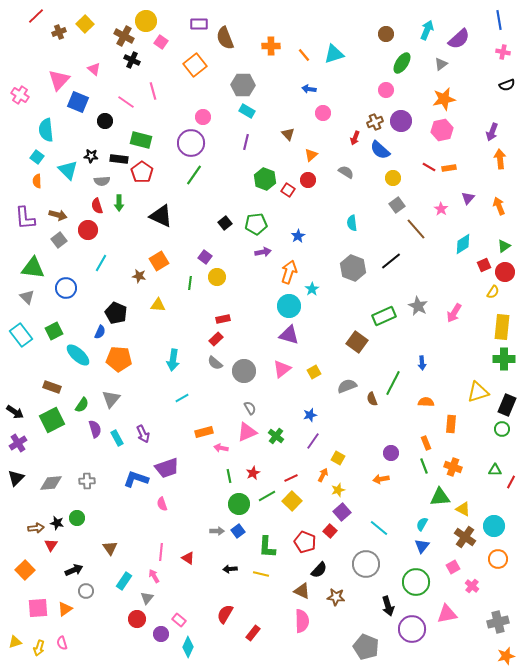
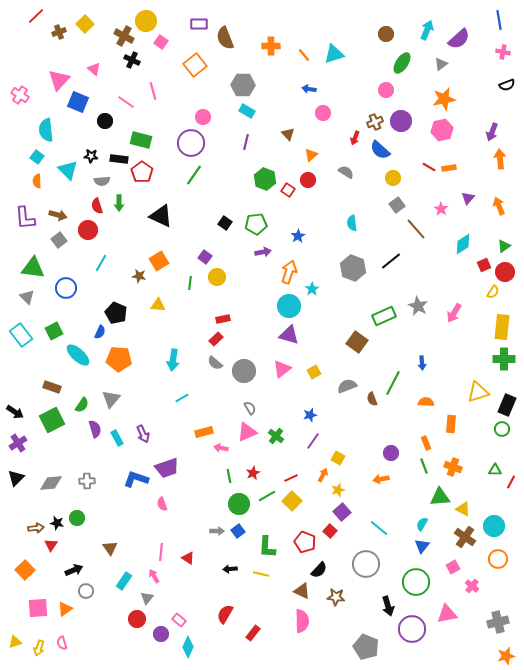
black square at (225, 223): rotated 16 degrees counterclockwise
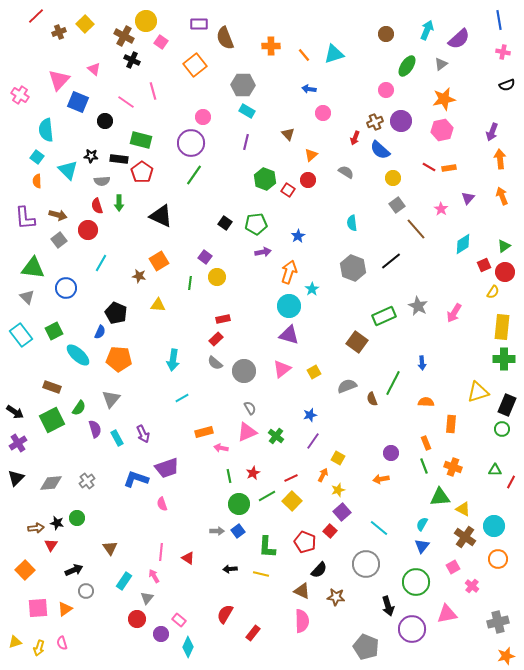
green ellipse at (402, 63): moved 5 px right, 3 px down
orange arrow at (499, 206): moved 3 px right, 10 px up
green semicircle at (82, 405): moved 3 px left, 3 px down
gray cross at (87, 481): rotated 35 degrees counterclockwise
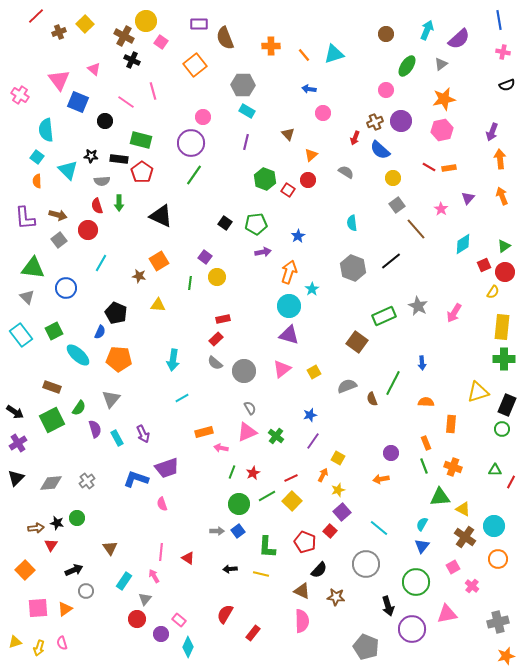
pink triangle at (59, 80): rotated 20 degrees counterclockwise
green line at (229, 476): moved 3 px right, 4 px up; rotated 32 degrees clockwise
gray triangle at (147, 598): moved 2 px left, 1 px down
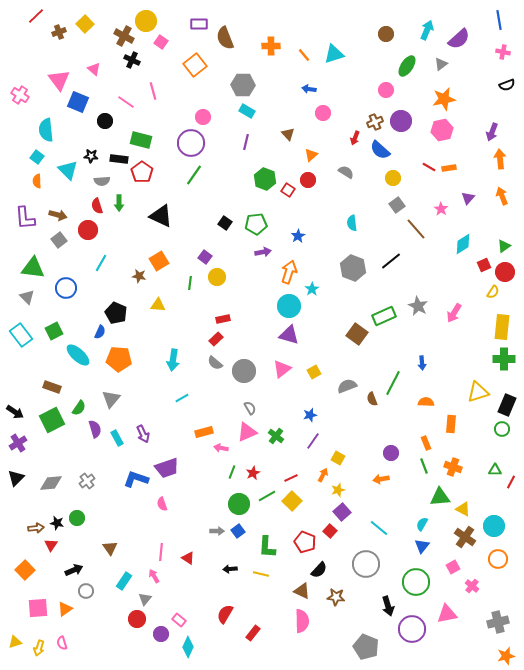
brown square at (357, 342): moved 8 px up
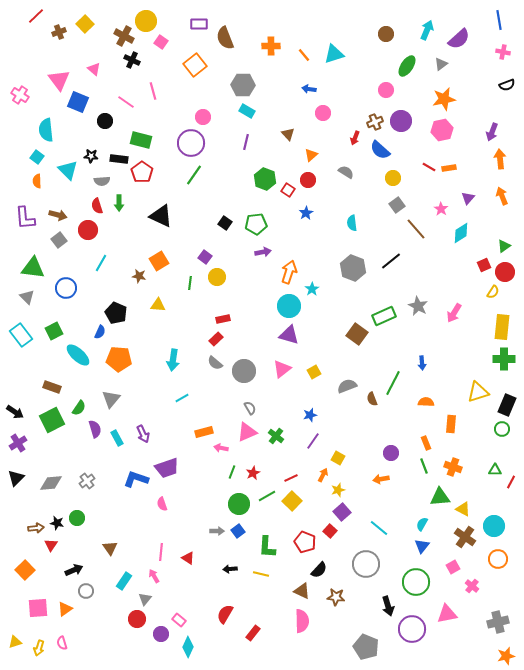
blue star at (298, 236): moved 8 px right, 23 px up
cyan diamond at (463, 244): moved 2 px left, 11 px up
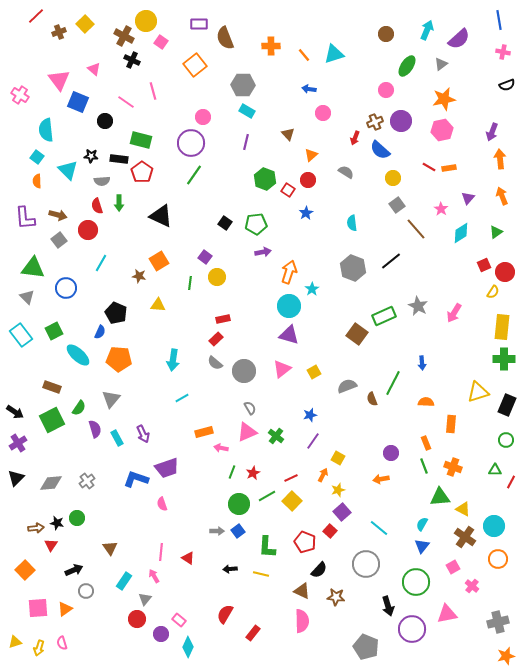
green triangle at (504, 246): moved 8 px left, 14 px up
green circle at (502, 429): moved 4 px right, 11 px down
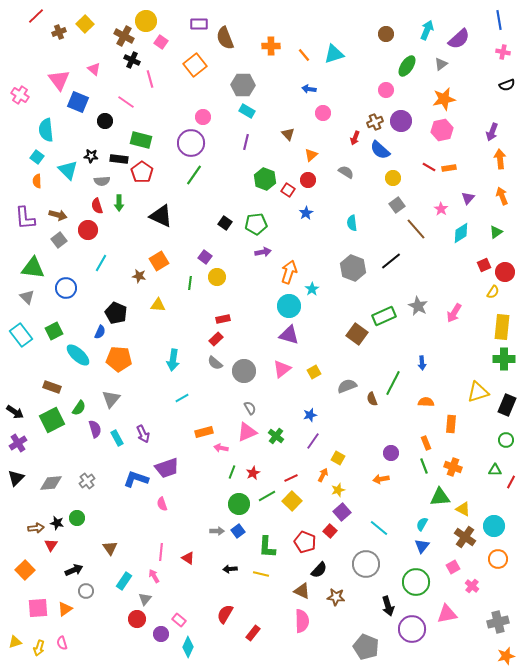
pink line at (153, 91): moved 3 px left, 12 px up
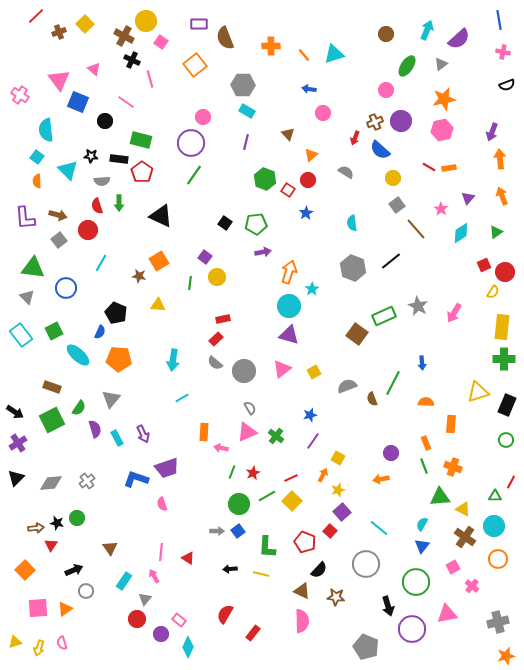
orange rectangle at (204, 432): rotated 72 degrees counterclockwise
green triangle at (495, 470): moved 26 px down
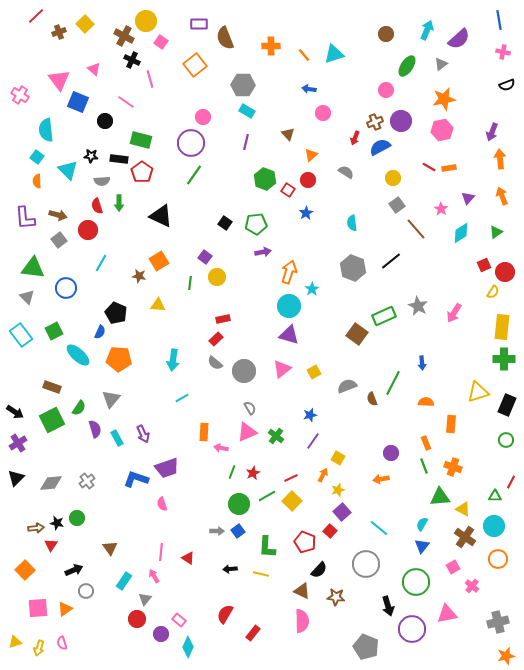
blue semicircle at (380, 150): moved 3 px up; rotated 110 degrees clockwise
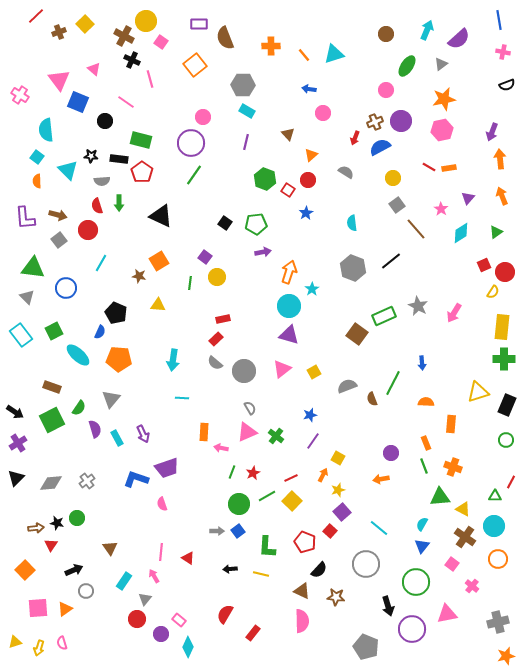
cyan line at (182, 398): rotated 32 degrees clockwise
pink square at (453, 567): moved 1 px left, 3 px up; rotated 24 degrees counterclockwise
